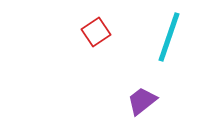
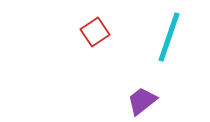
red square: moved 1 px left
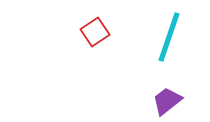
purple trapezoid: moved 25 px right
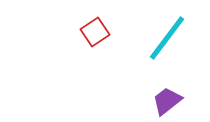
cyan line: moved 2 px left, 1 px down; rotated 18 degrees clockwise
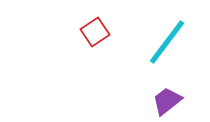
cyan line: moved 4 px down
